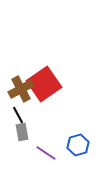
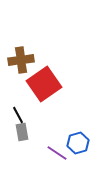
brown cross: moved 29 px up; rotated 20 degrees clockwise
blue hexagon: moved 2 px up
purple line: moved 11 px right
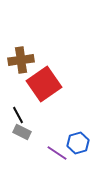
gray rectangle: rotated 54 degrees counterclockwise
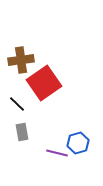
red square: moved 1 px up
black line: moved 1 px left, 11 px up; rotated 18 degrees counterclockwise
gray rectangle: rotated 54 degrees clockwise
purple line: rotated 20 degrees counterclockwise
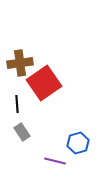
brown cross: moved 1 px left, 3 px down
black line: rotated 42 degrees clockwise
gray rectangle: rotated 24 degrees counterclockwise
purple line: moved 2 px left, 8 px down
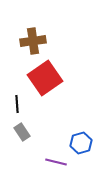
brown cross: moved 13 px right, 22 px up
red square: moved 1 px right, 5 px up
blue hexagon: moved 3 px right
purple line: moved 1 px right, 1 px down
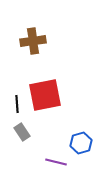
red square: moved 17 px down; rotated 24 degrees clockwise
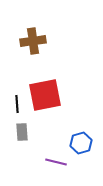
gray rectangle: rotated 30 degrees clockwise
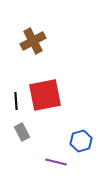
brown cross: rotated 20 degrees counterclockwise
black line: moved 1 px left, 3 px up
gray rectangle: rotated 24 degrees counterclockwise
blue hexagon: moved 2 px up
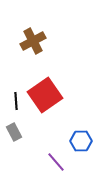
red square: rotated 24 degrees counterclockwise
gray rectangle: moved 8 px left
blue hexagon: rotated 15 degrees clockwise
purple line: rotated 35 degrees clockwise
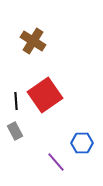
brown cross: rotated 30 degrees counterclockwise
gray rectangle: moved 1 px right, 1 px up
blue hexagon: moved 1 px right, 2 px down
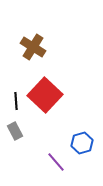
brown cross: moved 6 px down
red square: rotated 12 degrees counterclockwise
blue hexagon: rotated 15 degrees counterclockwise
